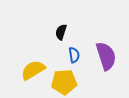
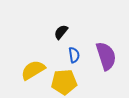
black semicircle: rotated 21 degrees clockwise
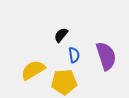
black semicircle: moved 3 px down
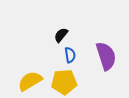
blue semicircle: moved 4 px left
yellow semicircle: moved 3 px left, 11 px down
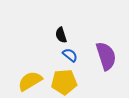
black semicircle: rotated 56 degrees counterclockwise
blue semicircle: rotated 42 degrees counterclockwise
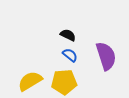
black semicircle: moved 7 px right; rotated 133 degrees clockwise
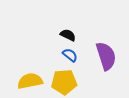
yellow semicircle: rotated 20 degrees clockwise
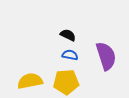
blue semicircle: rotated 28 degrees counterclockwise
yellow pentagon: moved 2 px right
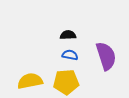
black semicircle: rotated 28 degrees counterclockwise
